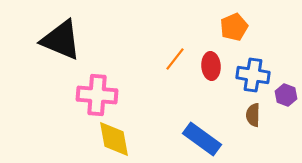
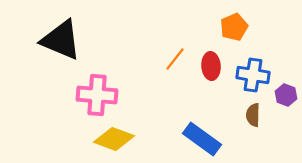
yellow diamond: rotated 60 degrees counterclockwise
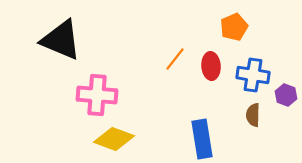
blue rectangle: rotated 45 degrees clockwise
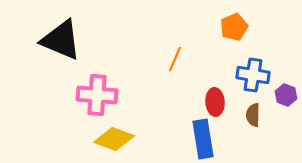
orange line: rotated 15 degrees counterclockwise
red ellipse: moved 4 px right, 36 px down
blue rectangle: moved 1 px right
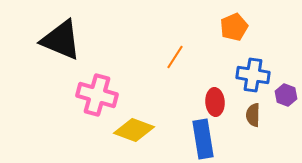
orange line: moved 2 px up; rotated 10 degrees clockwise
pink cross: rotated 12 degrees clockwise
yellow diamond: moved 20 px right, 9 px up
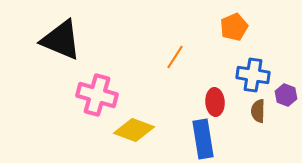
brown semicircle: moved 5 px right, 4 px up
